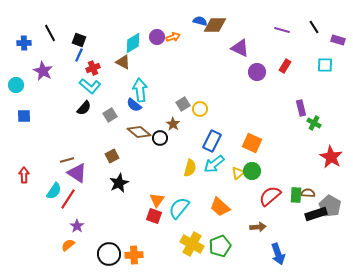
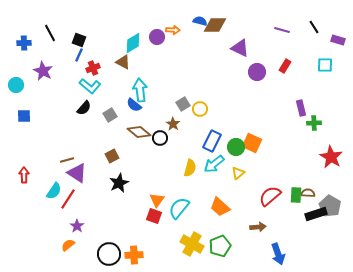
orange arrow at (173, 37): moved 7 px up; rotated 24 degrees clockwise
green cross at (314, 123): rotated 32 degrees counterclockwise
green circle at (252, 171): moved 16 px left, 24 px up
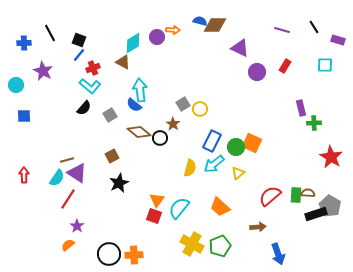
blue line at (79, 55): rotated 16 degrees clockwise
cyan semicircle at (54, 191): moved 3 px right, 13 px up
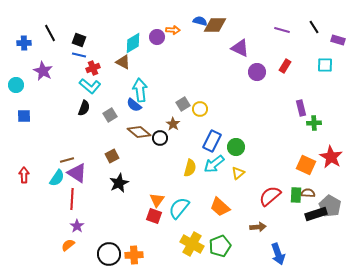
blue line at (79, 55): rotated 64 degrees clockwise
black semicircle at (84, 108): rotated 21 degrees counterclockwise
orange square at (252, 143): moved 54 px right, 22 px down
red line at (68, 199): moved 4 px right; rotated 30 degrees counterclockwise
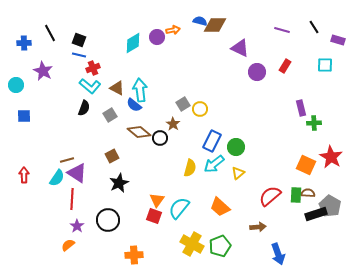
orange arrow at (173, 30): rotated 16 degrees counterclockwise
brown triangle at (123, 62): moved 6 px left, 26 px down
black circle at (109, 254): moved 1 px left, 34 px up
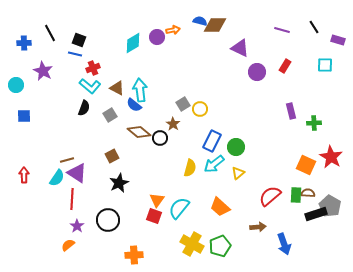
blue line at (79, 55): moved 4 px left, 1 px up
purple rectangle at (301, 108): moved 10 px left, 3 px down
blue arrow at (278, 254): moved 6 px right, 10 px up
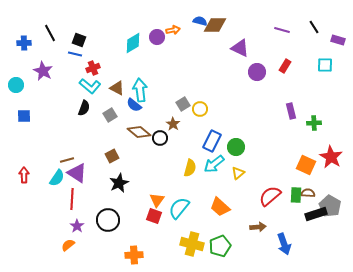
yellow cross at (192, 244): rotated 15 degrees counterclockwise
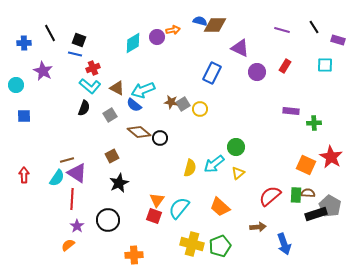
cyan arrow at (140, 90): moved 3 px right; rotated 105 degrees counterclockwise
purple rectangle at (291, 111): rotated 70 degrees counterclockwise
brown star at (173, 124): moved 2 px left, 22 px up; rotated 24 degrees counterclockwise
blue rectangle at (212, 141): moved 68 px up
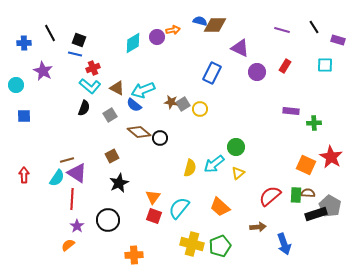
orange triangle at (157, 200): moved 4 px left, 3 px up
